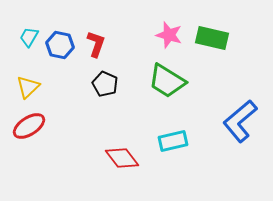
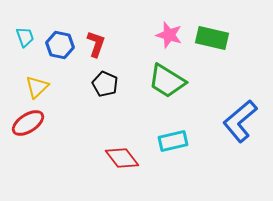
cyan trapezoid: moved 4 px left; rotated 130 degrees clockwise
yellow triangle: moved 9 px right
red ellipse: moved 1 px left, 3 px up
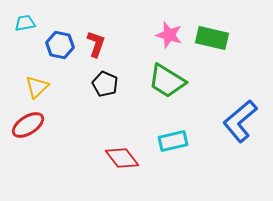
cyan trapezoid: moved 14 px up; rotated 80 degrees counterclockwise
red ellipse: moved 2 px down
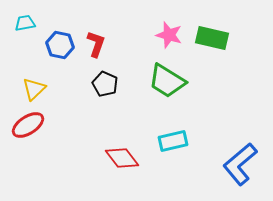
yellow triangle: moved 3 px left, 2 px down
blue L-shape: moved 43 px down
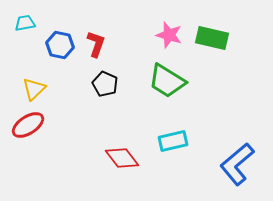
blue L-shape: moved 3 px left
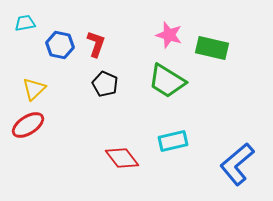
green rectangle: moved 10 px down
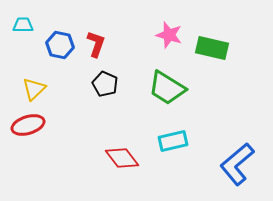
cyan trapezoid: moved 2 px left, 2 px down; rotated 10 degrees clockwise
green trapezoid: moved 7 px down
red ellipse: rotated 16 degrees clockwise
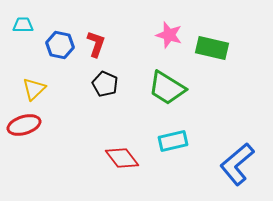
red ellipse: moved 4 px left
